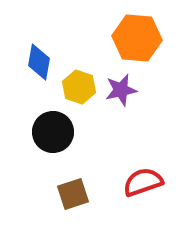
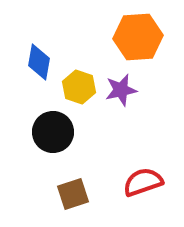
orange hexagon: moved 1 px right, 1 px up; rotated 9 degrees counterclockwise
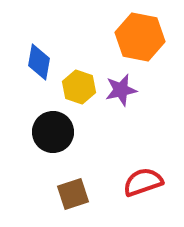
orange hexagon: moved 2 px right; rotated 15 degrees clockwise
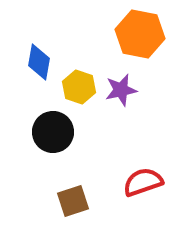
orange hexagon: moved 3 px up
brown square: moved 7 px down
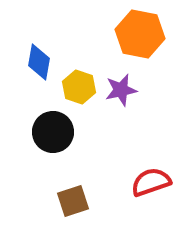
red semicircle: moved 8 px right
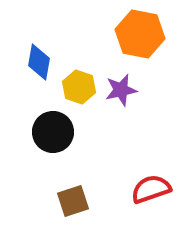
red semicircle: moved 7 px down
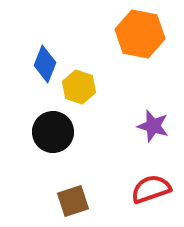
blue diamond: moved 6 px right, 2 px down; rotated 12 degrees clockwise
purple star: moved 32 px right, 36 px down; rotated 28 degrees clockwise
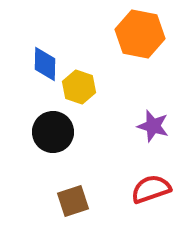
blue diamond: rotated 21 degrees counterclockwise
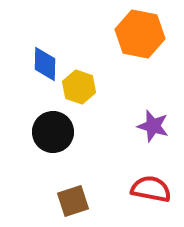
red semicircle: rotated 30 degrees clockwise
